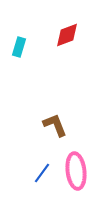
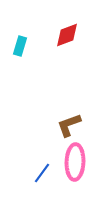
cyan rectangle: moved 1 px right, 1 px up
brown L-shape: moved 14 px right; rotated 88 degrees counterclockwise
pink ellipse: moved 1 px left, 9 px up; rotated 9 degrees clockwise
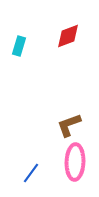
red diamond: moved 1 px right, 1 px down
cyan rectangle: moved 1 px left
blue line: moved 11 px left
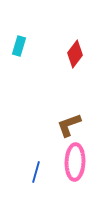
red diamond: moved 7 px right, 18 px down; rotated 32 degrees counterclockwise
blue line: moved 5 px right, 1 px up; rotated 20 degrees counterclockwise
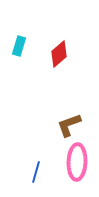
red diamond: moved 16 px left; rotated 12 degrees clockwise
pink ellipse: moved 2 px right
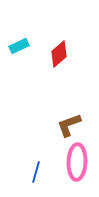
cyan rectangle: rotated 48 degrees clockwise
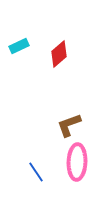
blue line: rotated 50 degrees counterclockwise
